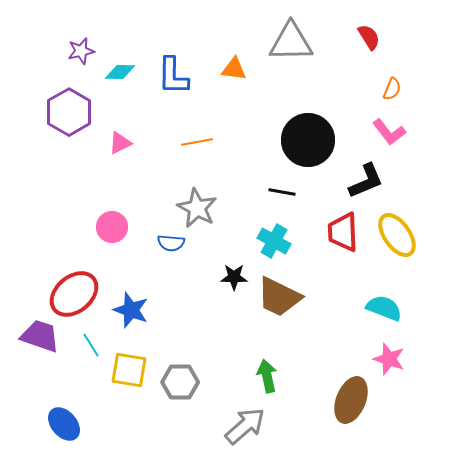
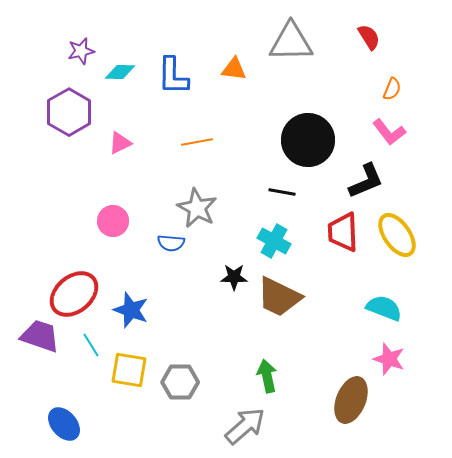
pink circle: moved 1 px right, 6 px up
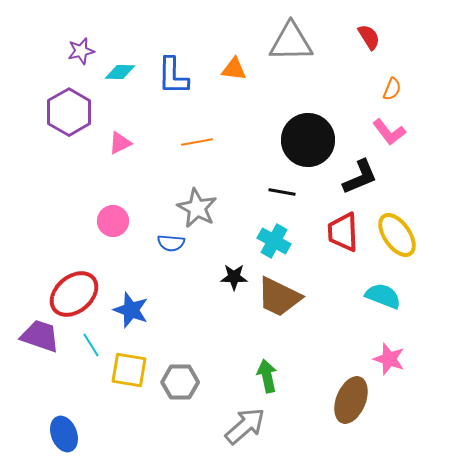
black L-shape: moved 6 px left, 4 px up
cyan semicircle: moved 1 px left, 12 px up
blue ellipse: moved 10 px down; rotated 20 degrees clockwise
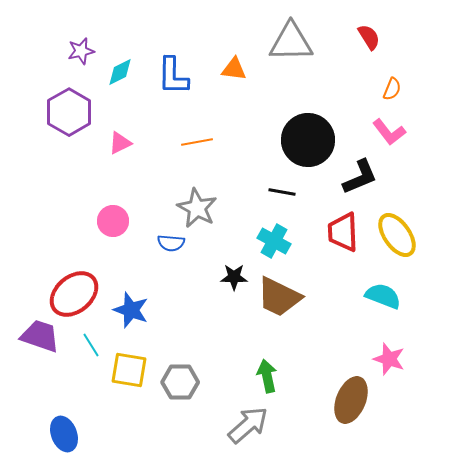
cyan diamond: rotated 28 degrees counterclockwise
gray arrow: moved 3 px right, 1 px up
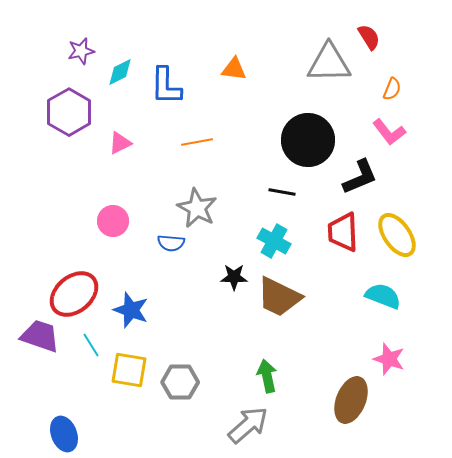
gray triangle: moved 38 px right, 21 px down
blue L-shape: moved 7 px left, 10 px down
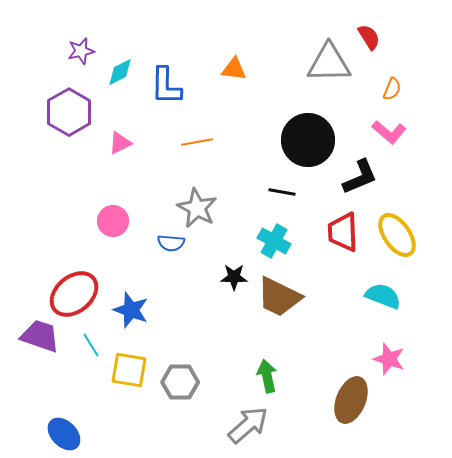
pink L-shape: rotated 12 degrees counterclockwise
blue ellipse: rotated 24 degrees counterclockwise
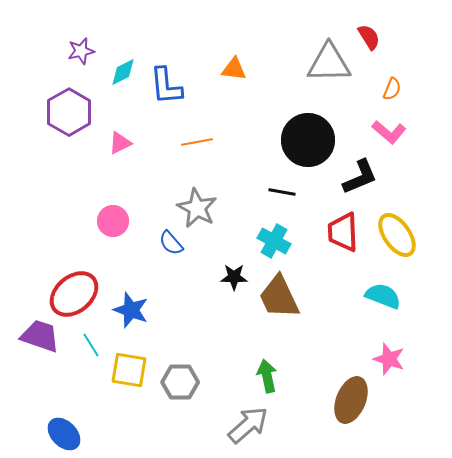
cyan diamond: moved 3 px right
blue L-shape: rotated 6 degrees counterclockwise
blue semicircle: rotated 44 degrees clockwise
brown trapezoid: rotated 39 degrees clockwise
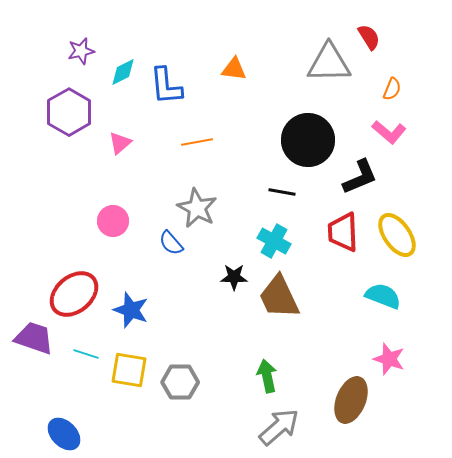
pink triangle: rotated 15 degrees counterclockwise
purple trapezoid: moved 6 px left, 2 px down
cyan line: moved 5 px left, 9 px down; rotated 40 degrees counterclockwise
gray arrow: moved 31 px right, 2 px down
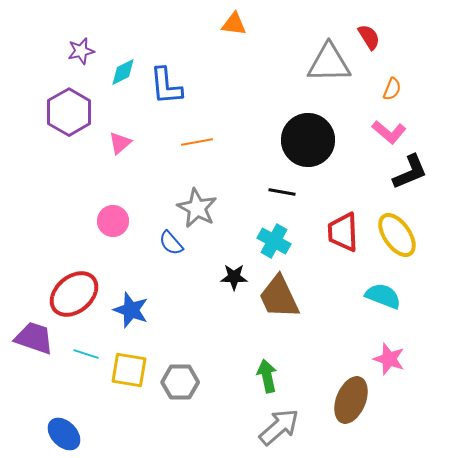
orange triangle: moved 45 px up
black L-shape: moved 50 px right, 5 px up
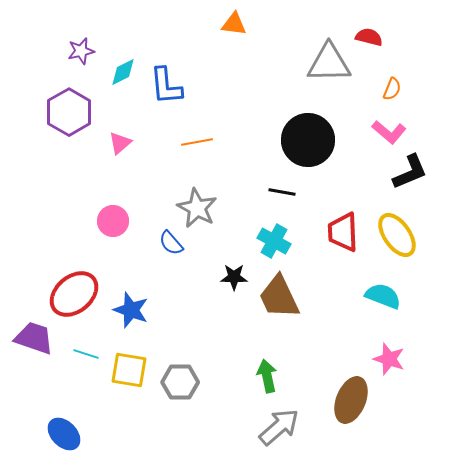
red semicircle: rotated 44 degrees counterclockwise
